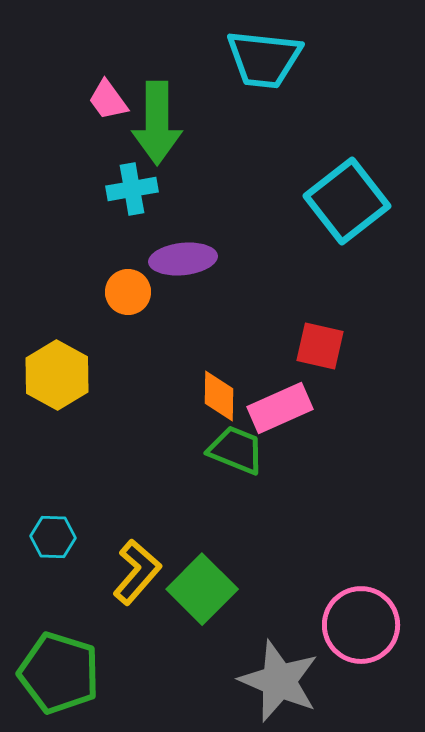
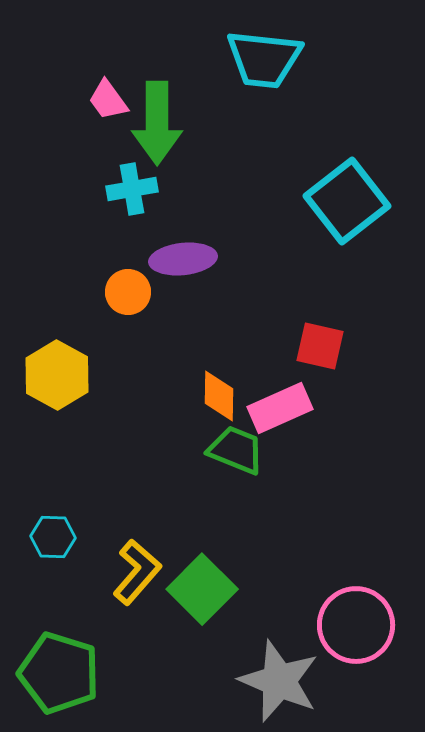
pink circle: moved 5 px left
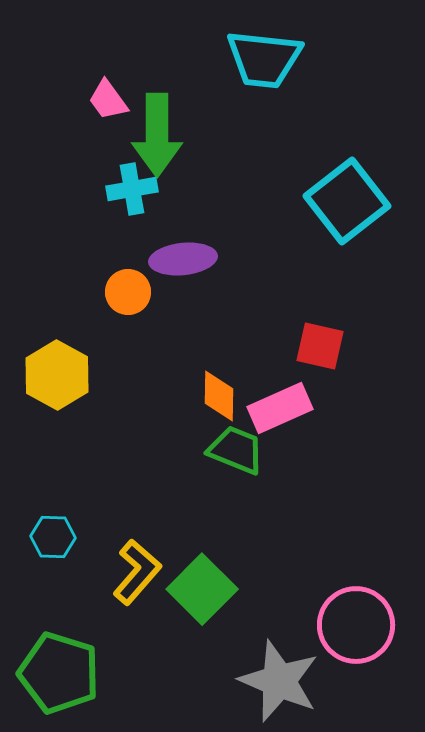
green arrow: moved 12 px down
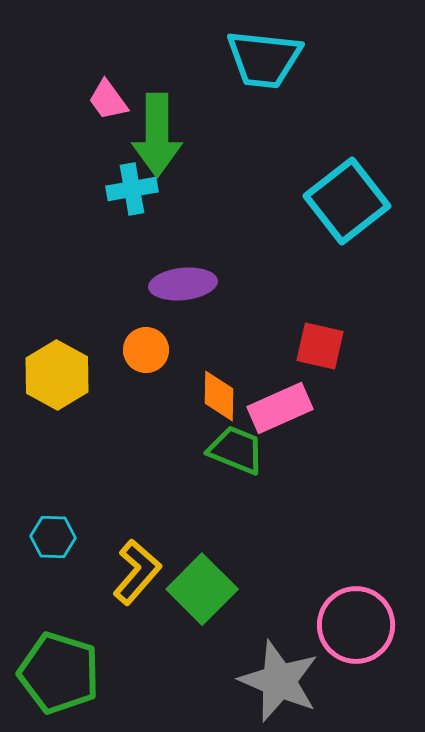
purple ellipse: moved 25 px down
orange circle: moved 18 px right, 58 px down
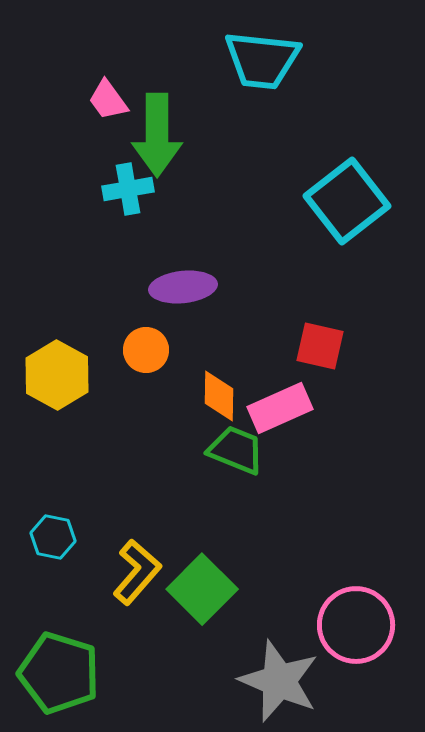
cyan trapezoid: moved 2 px left, 1 px down
cyan cross: moved 4 px left
purple ellipse: moved 3 px down
cyan hexagon: rotated 9 degrees clockwise
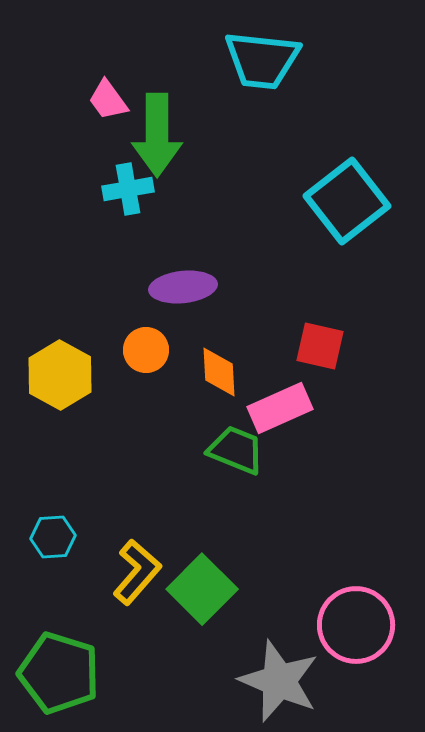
yellow hexagon: moved 3 px right
orange diamond: moved 24 px up; rotated 4 degrees counterclockwise
cyan hexagon: rotated 15 degrees counterclockwise
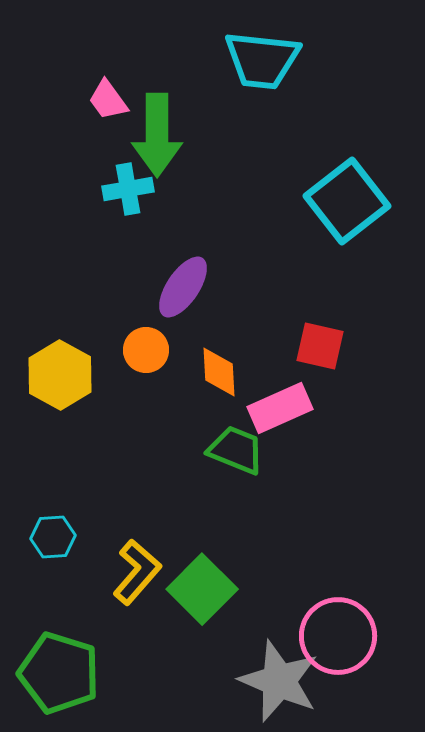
purple ellipse: rotated 50 degrees counterclockwise
pink circle: moved 18 px left, 11 px down
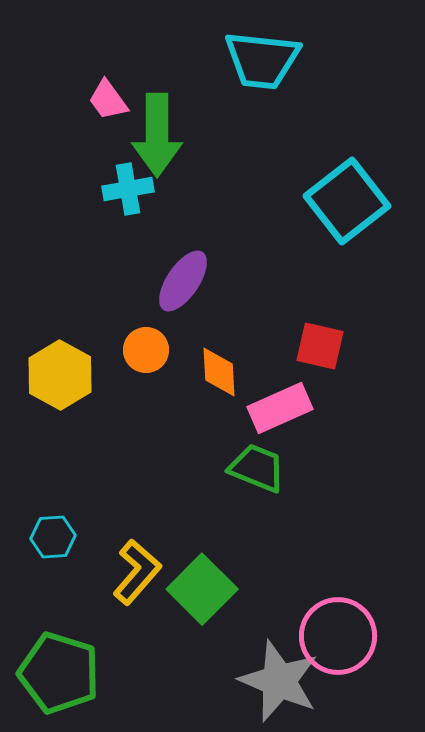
purple ellipse: moved 6 px up
green trapezoid: moved 21 px right, 18 px down
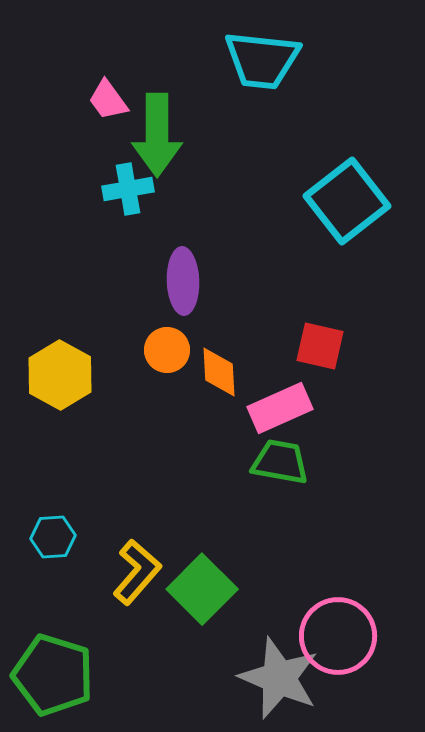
purple ellipse: rotated 36 degrees counterclockwise
orange circle: moved 21 px right
green trapezoid: moved 23 px right, 6 px up; rotated 12 degrees counterclockwise
green pentagon: moved 6 px left, 2 px down
gray star: moved 3 px up
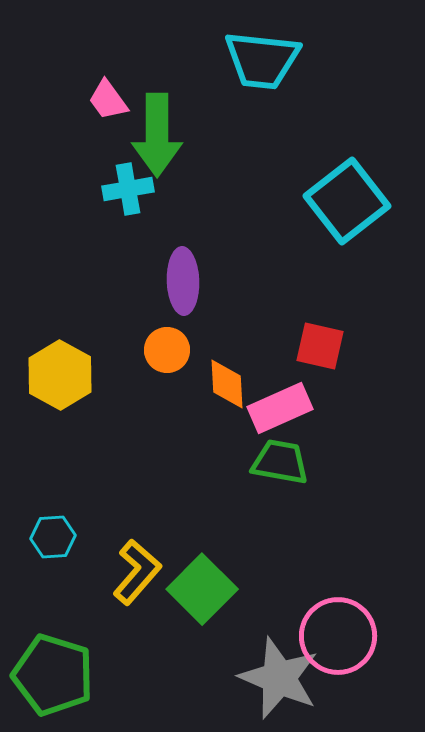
orange diamond: moved 8 px right, 12 px down
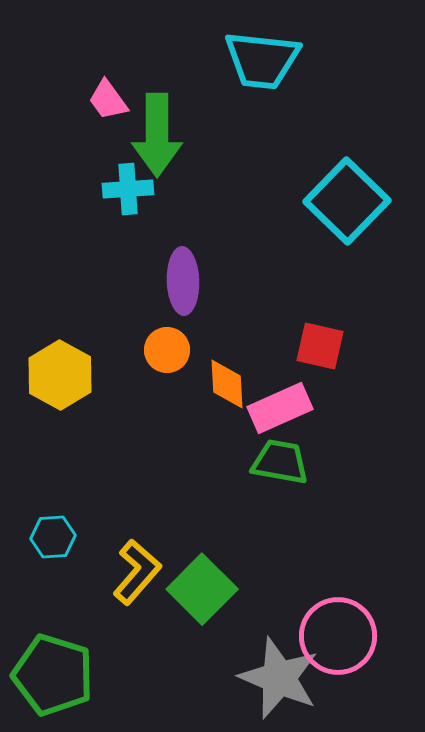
cyan cross: rotated 6 degrees clockwise
cyan square: rotated 8 degrees counterclockwise
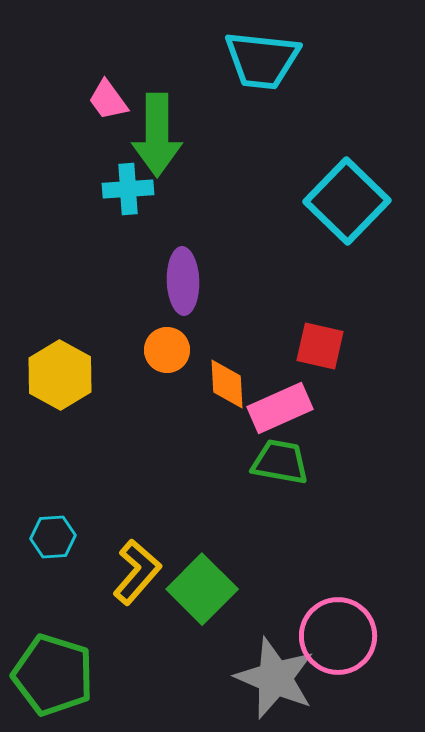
gray star: moved 4 px left
